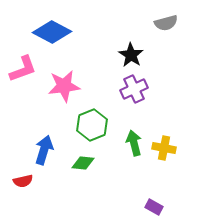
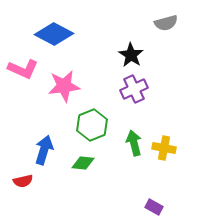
blue diamond: moved 2 px right, 2 px down
pink L-shape: rotated 44 degrees clockwise
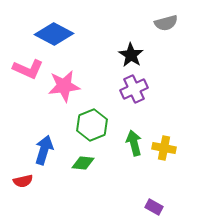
pink L-shape: moved 5 px right
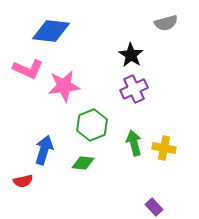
blue diamond: moved 3 px left, 3 px up; rotated 21 degrees counterclockwise
purple rectangle: rotated 18 degrees clockwise
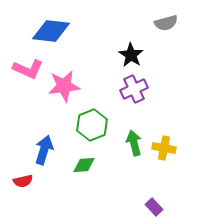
green diamond: moved 1 px right, 2 px down; rotated 10 degrees counterclockwise
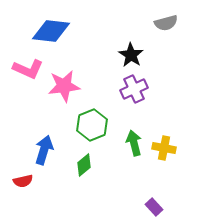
green diamond: rotated 35 degrees counterclockwise
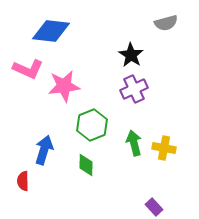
green diamond: moved 2 px right; rotated 50 degrees counterclockwise
red semicircle: rotated 102 degrees clockwise
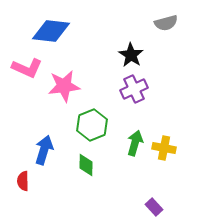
pink L-shape: moved 1 px left, 1 px up
green arrow: moved 1 px right; rotated 30 degrees clockwise
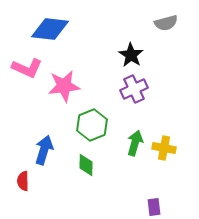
blue diamond: moved 1 px left, 2 px up
purple rectangle: rotated 36 degrees clockwise
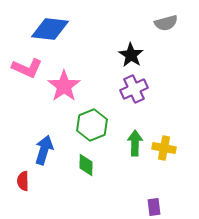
pink star: rotated 28 degrees counterclockwise
green arrow: rotated 15 degrees counterclockwise
